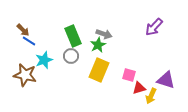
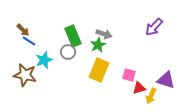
gray circle: moved 3 px left, 4 px up
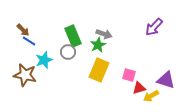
yellow arrow: rotated 35 degrees clockwise
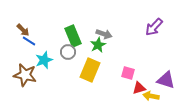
yellow rectangle: moved 9 px left
pink square: moved 1 px left, 2 px up
yellow arrow: rotated 42 degrees clockwise
